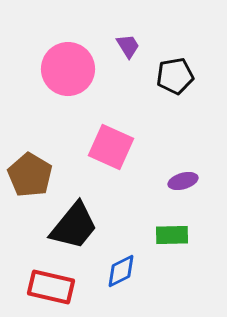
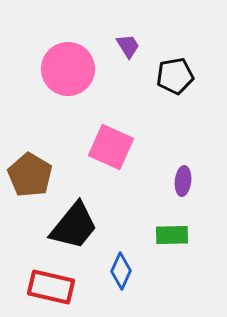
purple ellipse: rotated 68 degrees counterclockwise
blue diamond: rotated 39 degrees counterclockwise
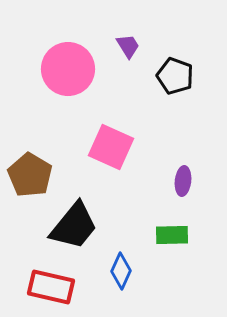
black pentagon: rotated 30 degrees clockwise
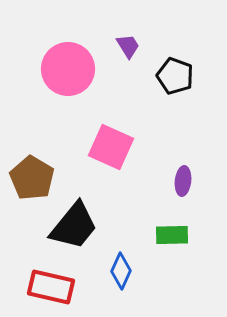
brown pentagon: moved 2 px right, 3 px down
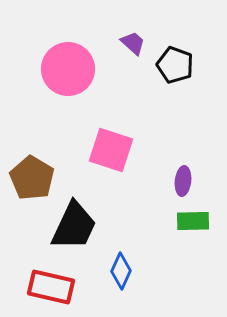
purple trapezoid: moved 5 px right, 3 px up; rotated 16 degrees counterclockwise
black pentagon: moved 11 px up
pink square: moved 3 px down; rotated 6 degrees counterclockwise
black trapezoid: rotated 14 degrees counterclockwise
green rectangle: moved 21 px right, 14 px up
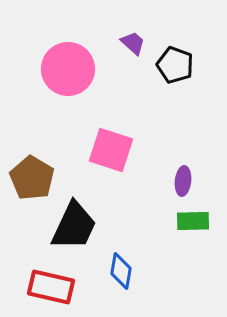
blue diamond: rotated 15 degrees counterclockwise
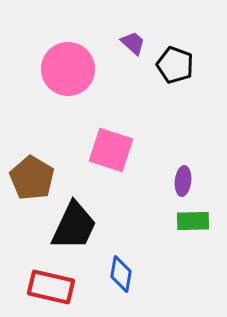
blue diamond: moved 3 px down
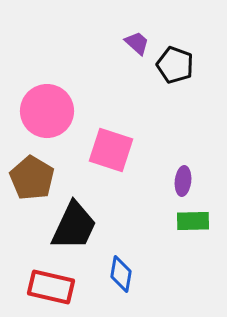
purple trapezoid: moved 4 px right
pink circle: moved 21 px left, 42 px down
